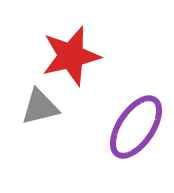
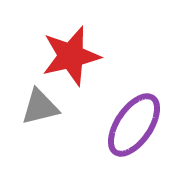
purple ellipse: moved 2 px left, 2 px up
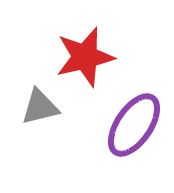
red star: moved 14 px right, 1 px down
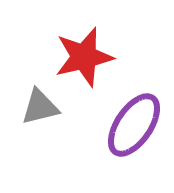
red star: moved 1 px left
